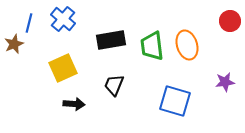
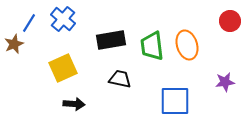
blue line: rotated 18 degrees clockwise
black trapezoid: moved 6 px right, 6 px up; rotated 80 degrees clockwise
blue square: rotated 16 degrees counterclockwise
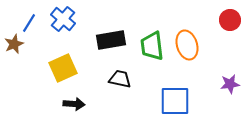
red circle: moved 1 px up
purple star: moved 5 px right, 2 px down
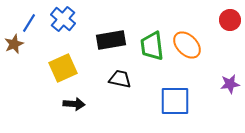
orange ellipse: rotated 28 degrees counterclockwise
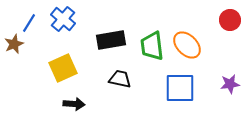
blue square: moved 5 px right, 13 px up
